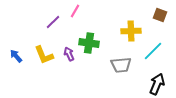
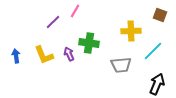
blue arrow: rotated 32 degrees clockwise
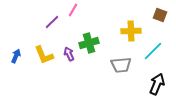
pink line: moved 2 px left, 1 px up
purple line: moved 1 px left
green cross: rotated 24 degrees counterclockwise
blue arrow: rotated 32 degrees clockwise
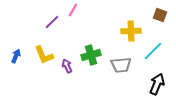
green cross: moved 2 px right, 12 px down
purple arrow: moved 2 px left, 12 px down
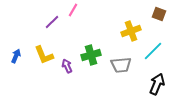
brown square: moved 1 px left, 1 px up
yellow cross: rotated 18 degrees counterclockwise
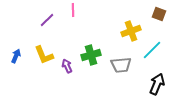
pink line: rotated 32 degrees counterclockwise
purple line: moved 5 px left, 2 px up
cyan line: moved 1 px left, 1 px up
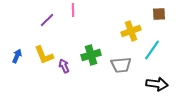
brown square: rotated 24 degrees counterclockwise
cyan line: rotated 10 degrees counterclockwise
blue arrow: moved 1 px right
purple arrow: moved 3 px left
black arrow: rotated 75 degrees clockwise
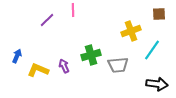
yellow L-shape: moved 6 px left, 15 px down; rotated 135 degrees clockwise
gray trapezoid: moved 3 px left
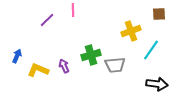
cyan line: moved 1 px left
gray trapezoid: moved 3 px left
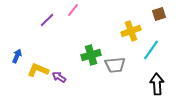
pink line: rotated 40 degrees clockwise
brown square: rotated 16 degrees counterclockwise
purple arrow: moved 5 px left, 11 px down; rotated 32 degrees counterclockwise
black arrow: rotated 100 degrees counterclockwise
